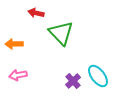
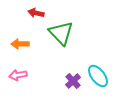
orange arrow: moved 6 px right
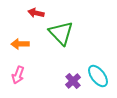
pink arrow: rotated 60 degrees counterclockwise
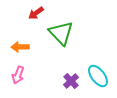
red arrow: rotated 49 degrees counterclockwise
orange arrow: moved 3 px down
purple cross: moved 2 px left
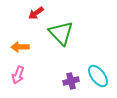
purple cross: rotated 28 degrees clockwise
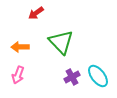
green triangle: moved 9 px down
purple cross: moved 1 px right, 4 px up; rotated 14 degrees counterclockwise
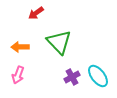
green triangle: moved 2 px left
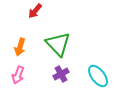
red arrow: moved 1 px left, 2 px up; rotated 14 degrees counterclockwise
green triangle: moved 1 px left, 2 px down
orange arrow: rotated 72 degrees counterclockwise
purple cross: moved 11 px left, 3 px up
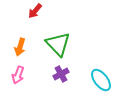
cyan ellipse: moved 3 px right, 4 px down
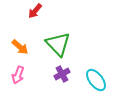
orange arrow: rotated 66 degrees counterclockwise
purple cross: moved 1 px right
cyan ellipse: moved 5 px left
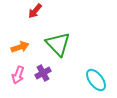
orange arrow: rotated 60 degrees counterclockwise
purple cross: moved 19 px left, 1 px up
